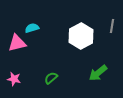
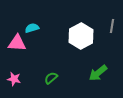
pink triangle: rotated 18 degrees clockwise
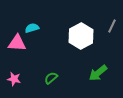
gray line: rotated 16 degrees clockwise
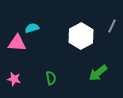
green semicircle: rotated 120 degrees clockwise
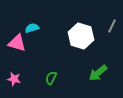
white hexagon: rotated 15 degrees counterclockwise
pink triangle: rotated 12 degrees clockwise
green semicircle: rotated 144 degrees counterclockwise
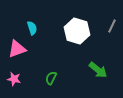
cyan semicircle: rotated 88 degrees clockwise
white hexagon: moved 4 px left, 5 px up
pink triangle: moved 6 px down; rotated 36 degrees counterclockwise
green arrow: moved 3 px up; rotated 102 degrees counterclockwise
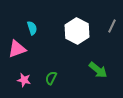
white hexagon: rotated 10 degrees clockwise
pink star: moved 10 px right, 1 px down
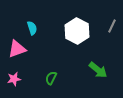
pink star: moved 10 px left, 1 px up; rotated 24 degrees counterclockwise
